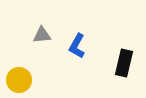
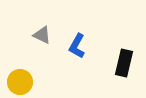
gray triangle: rotated 30 degrees clockwise
yellow circle: moved 1 px right, 2 px down
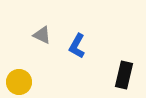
black rectangle: moved 12 px down
yellow circle: moved 1 px left
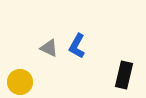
gray triangle: moved 7 px right, 13 px down
yellow circle: moved 1 px right
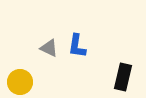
blue L-shape: rotated 20 degrees counterclockwise
black rectangle: moved 1 px left, 2 px down
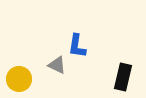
gray triangle: moved 8 px right, 17 px down
yellow circle: moved 1 px left, 3 px up
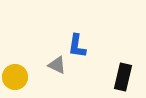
yellow circle: moved 4 px left, 2 px up
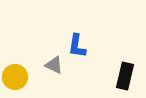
gray triangle: moved 3 px left
black rectangle: moved 2 px right, 1 px up
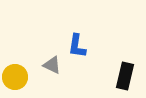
gray triangle: moved 2 px left
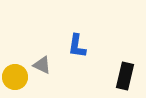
gray triangle: moved 10 px left
